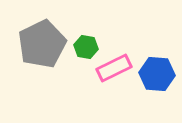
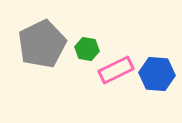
green hexagon: moved 1 px right, 2 px down
pink rectangle: moved 2 px right, 2 px down
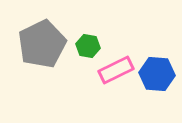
green hexagon: moved 1 px right, 3 px up
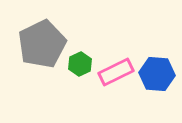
green hexagon: moved 8 px left, 18 px down; rotated 25 degrees clockwise
pink rectangle: moved 2 px down
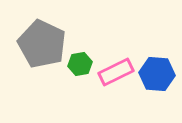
gray pentagon: rotated 21 degrees counterclockwise
green hexagon: rotated 15 degrees clockwise
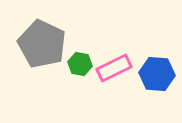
green hexagon: rotated 20 degrees clockwise
pink rectangle: moved 2 px left, 4 px up
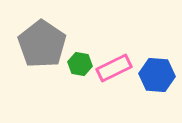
gray pentagon: rotated 9 degrees clockwise
blue hexagon: moved 1 px down
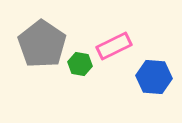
pink rectangle: moved 22 px up
blue hexagon: moved 3 px left, 2 px down
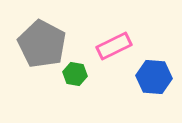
gray pentagon: rotated 6 degrees counterclockwise
green hexagon: moved 5 px left, 10 px down
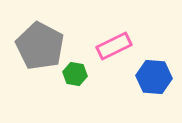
gray pentagon: moved 2 px left, 2 px down
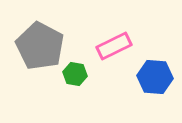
blue hexagon: moved 1 px right
